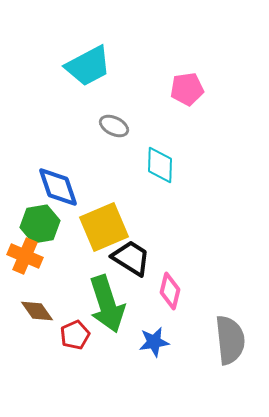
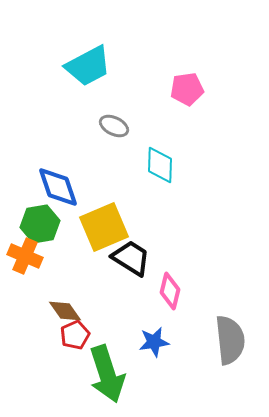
green arrow: moved 70 px down
brown diamond: moved 28 px right
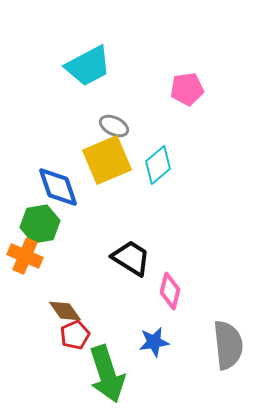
cyan diamond: moved 2 px left; rotated 48 degrees clockwise
yellow square: moved 3 px right, 67 px up
gray semicircle: moved 2 px left, 5 px down
